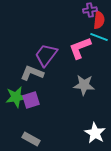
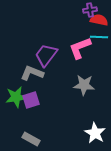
red semicircle: rotated 84 degrees counterclockwise
cyan line: rotated 18 degrees counterclockwise
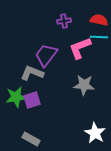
purple cross: moved 26 px left, 11 px down
purple square: moved 1 px right
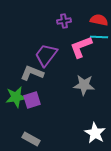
pink L-shape: moved 1 px right, 1 px up
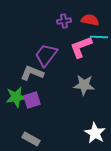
red semicircle: moved 9 px left
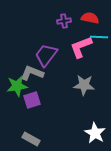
red semicircle: moved 2 px up
green star: moved 1 px right, 11 px up
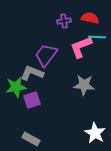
cyan line: moved 2 px left
green star: moved 1 px left, 1 px down
